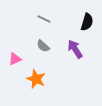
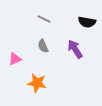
black semicircle: rotated 84 degrees clockwise
gray semicircle: rotated 24 degrees clockwise
orange star: moved 1 px right, 4 px down; rotated 12 degrees counterclockwise
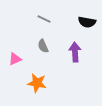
purple arrow: moved 3 px down; rotated 30 degrees clockwise
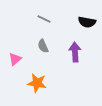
pink triangle: rotated 16 degrees counterclockwise
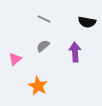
gray semicircle: rotated 72 degrees clockwise
orange star: moved 1 px right, 3 px down; rotated 18 degrees clockwise
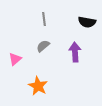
gray line: rotated 56 degrees clockwise
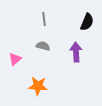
black semicircle: rotated 78 degrees counterclockwise
gray semicircle: rotated 56 degrees clockwise
purple arrow: moved 1 px right
orange star: rotated 24 degrees counterclockwise
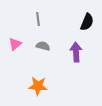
gray line: moved 6 px left
pink triangle: moved 15 px up
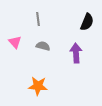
pink triangle: moved 2 px up; rotated 32 degrees counterclockwise
purple arrow: moved 1 px down
